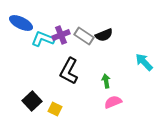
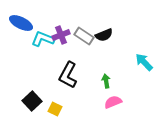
black L-shape: moved 1 px left, 4 px down
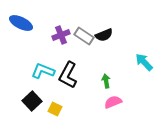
cyan L-shape: moved 32 px down
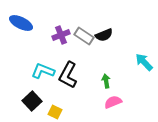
yellow square: moved 3 px down
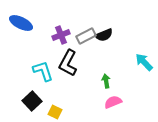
gray rectangle: moved 2 px right; rotated 60 degrees counterclockwise
cyan L-shape: rotated 50 degrees clockwise
black L-shape: moved 12 px up
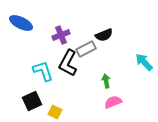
gray rectangle: moved 13 px down
black square: rotated 18 degrees clockwise
